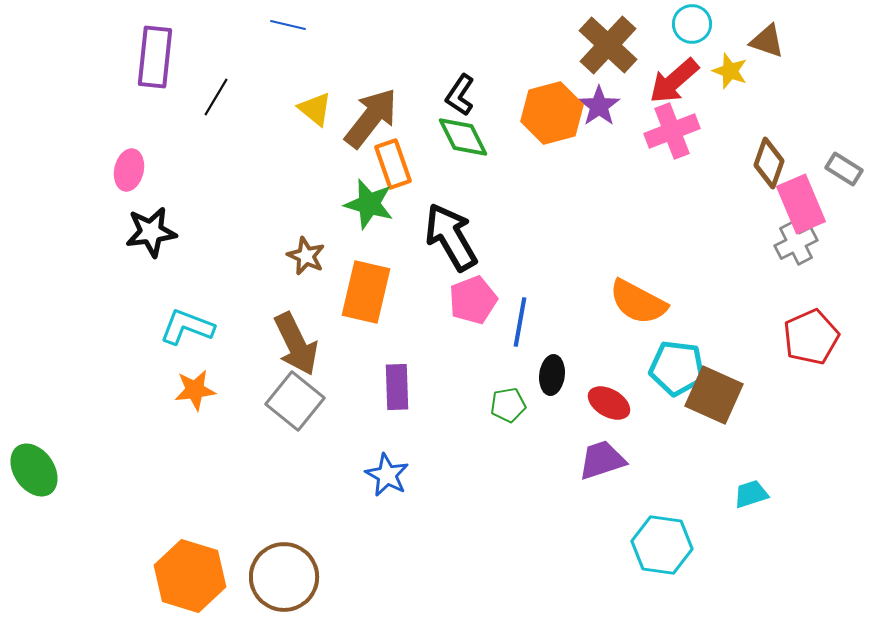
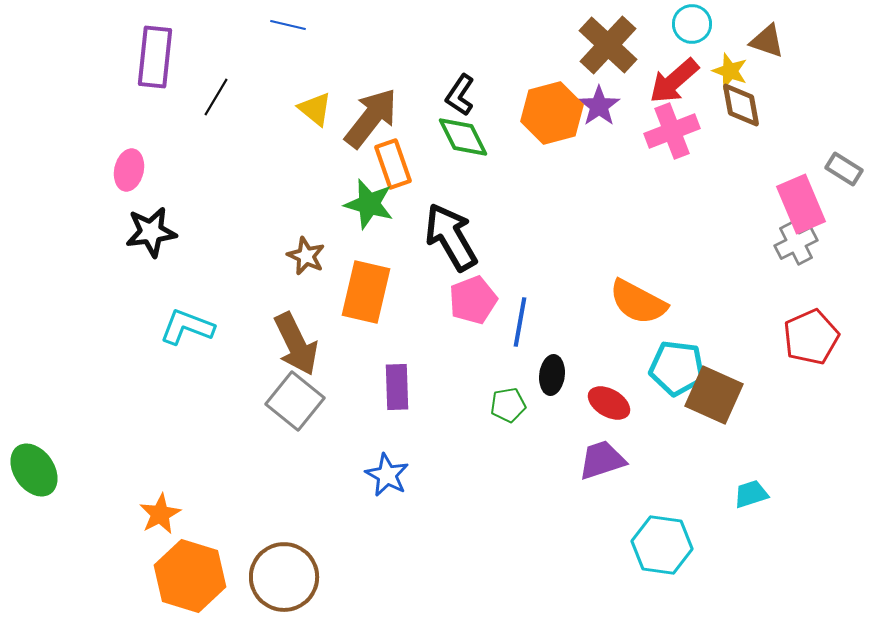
brown diamond at (769, 163): moved 28 px left, 58 px up; rotated 30 degrees counterclockwise
orange star at (195, 390): moved 35 px left, 124 px down; rotated 21 degrees counterclockwise
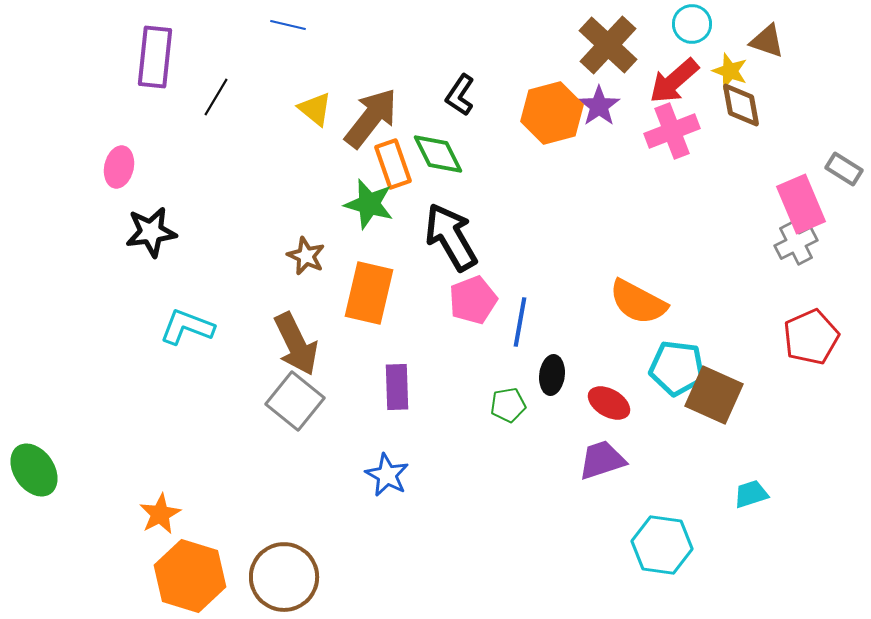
green diamond at (463, 137): moved 25 px left, 17 px down
pink ellipse at (129, 170): moved 10 px left, 3 px up
orange rectangle at (366, 292): moved 3 px right, 1 px down
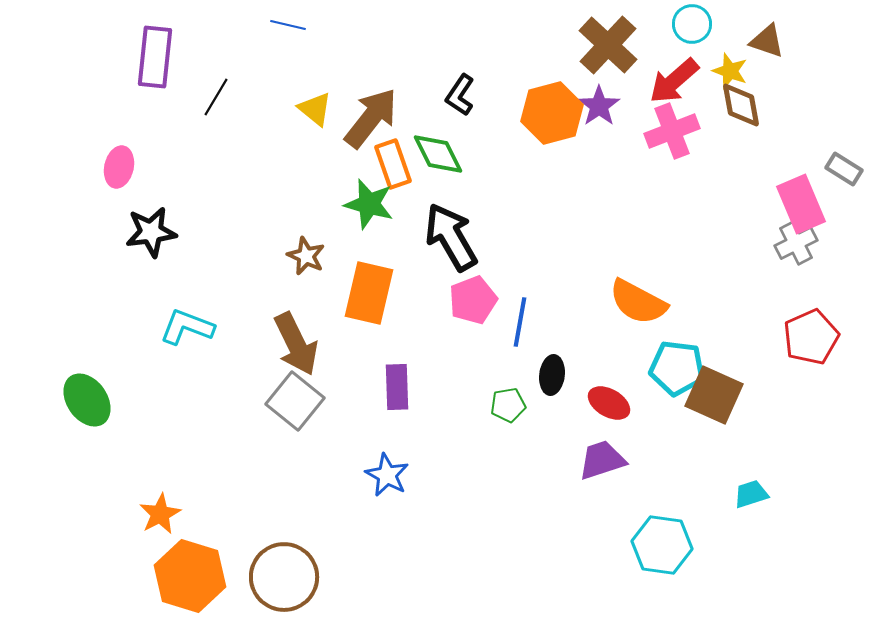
green ellipse at (34, 470): moved 53 px right, 70 px up
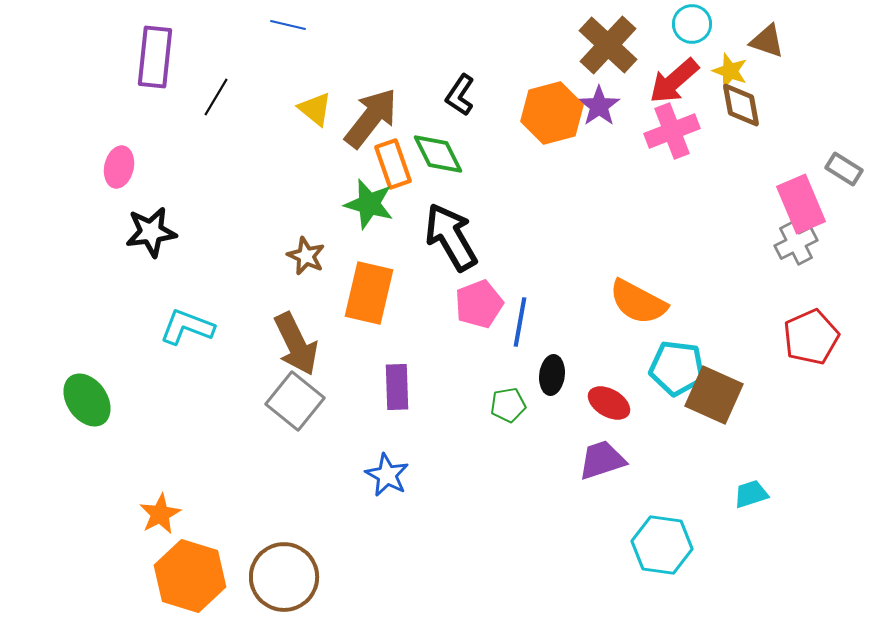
pink pentagon at (473, 300): moved 6 px right, 4 px down
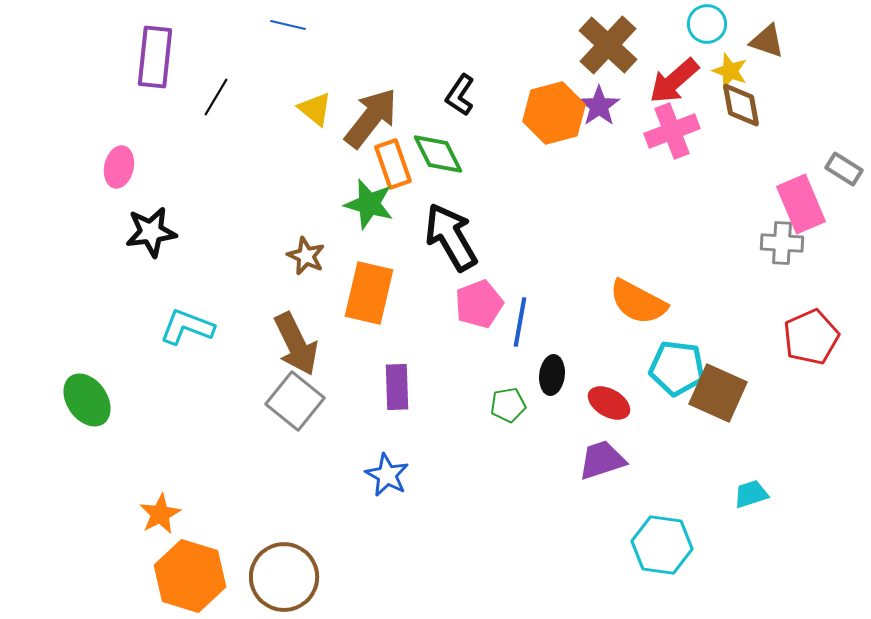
cyan circle at (692, 24): moved 15 px right
orange hexagon at (552, 113): moved 2 px right
gray cross at (796, 243): moved 14 px left; rotated 30 degrees clockwise
brown square at (714, 395): moved 4 px right, 2 px up
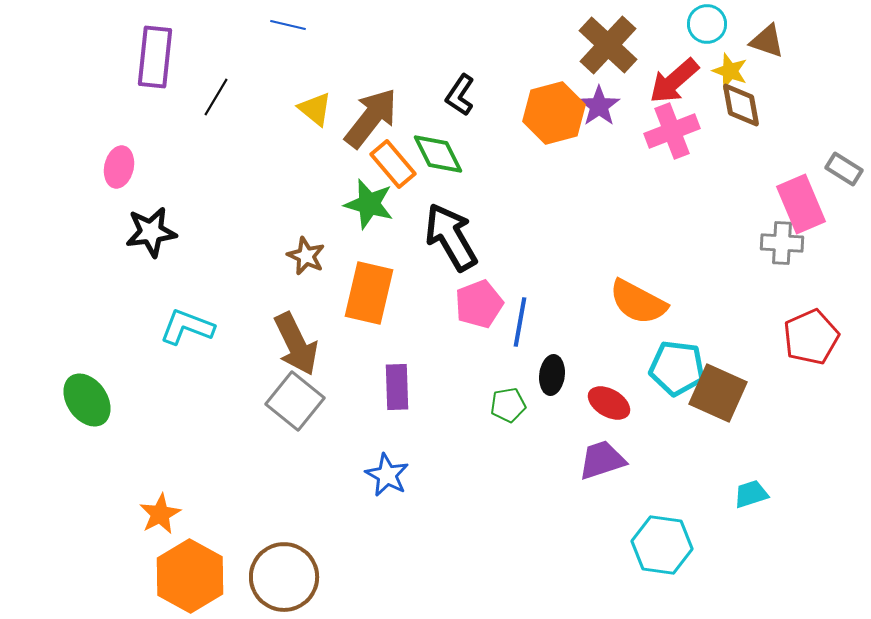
orange rectangle at (393, 164): rotated 21 degrees counterclockwise
orange hexagon at (190, 576): rotated 12 degrees clockwise
